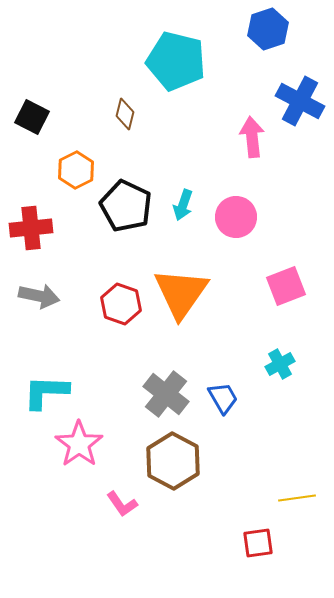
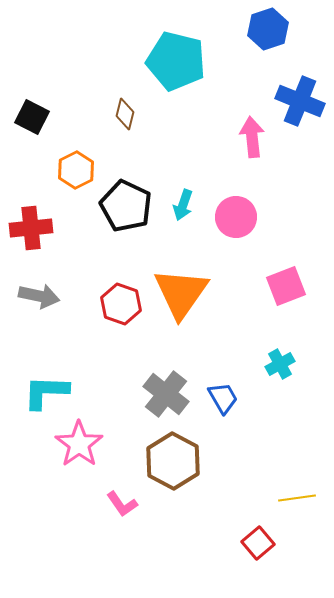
blue cross: rotated 6 degrees counterclockwise
red square: rotated 32 degrees counterclockwise
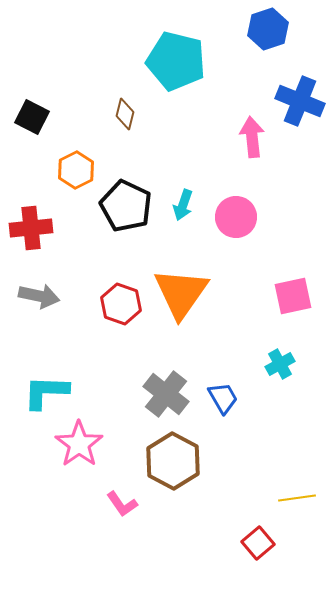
pink square: moved 7 px right, 10 px down; rotated 9 degrees clockwise
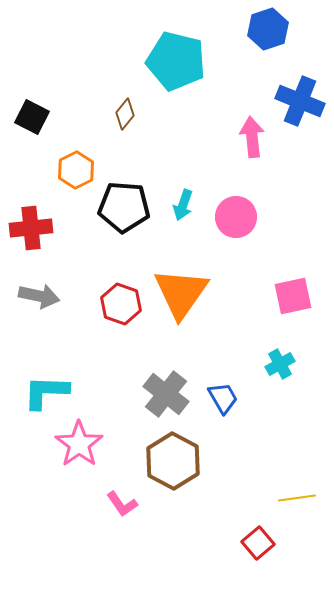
brown diamond: rotated 24 degrees clockwise
black pentagon: moved 2 px left, 1 px down; rotated 21 degrees counterclockwise
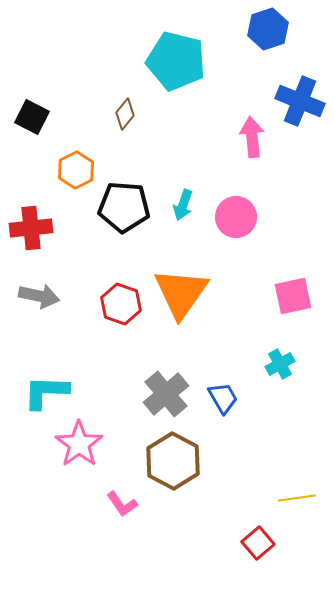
gray cross: rotated 12 degrees clockwise
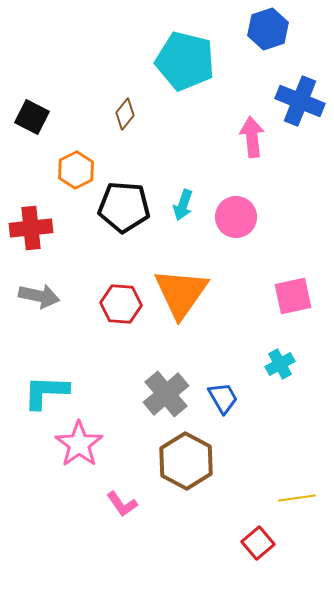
cyan pentagon: moved 9 px right
red hexagon: rotated 15 degrees counterclockwise
brown hexagon: moved 13 px right
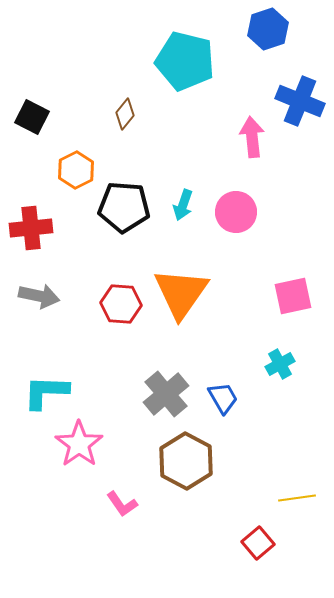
pink circle: moved 5 px up
